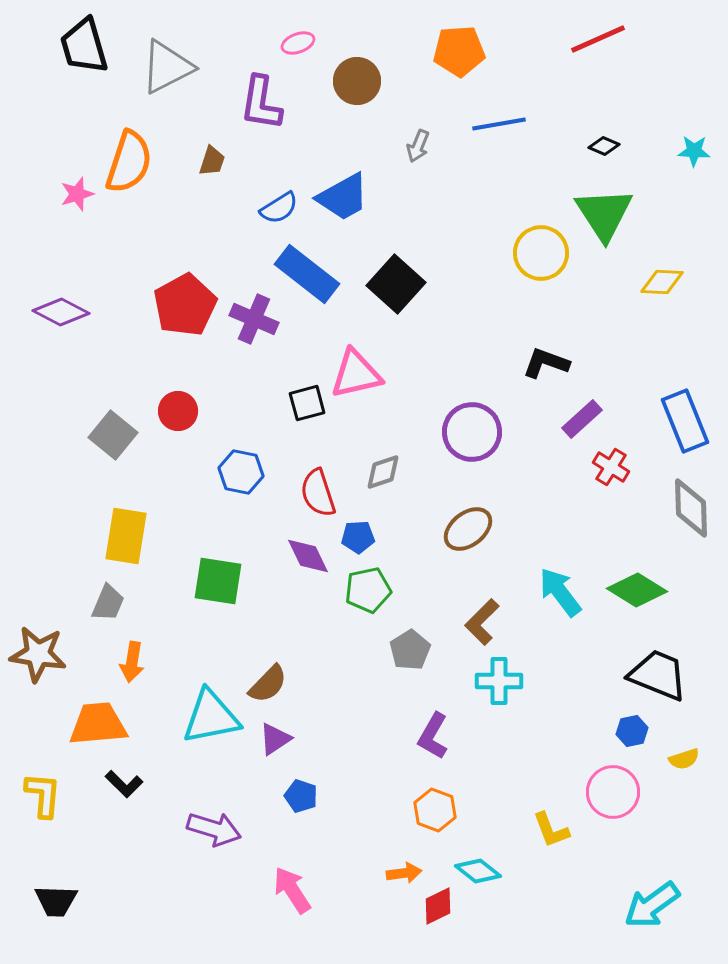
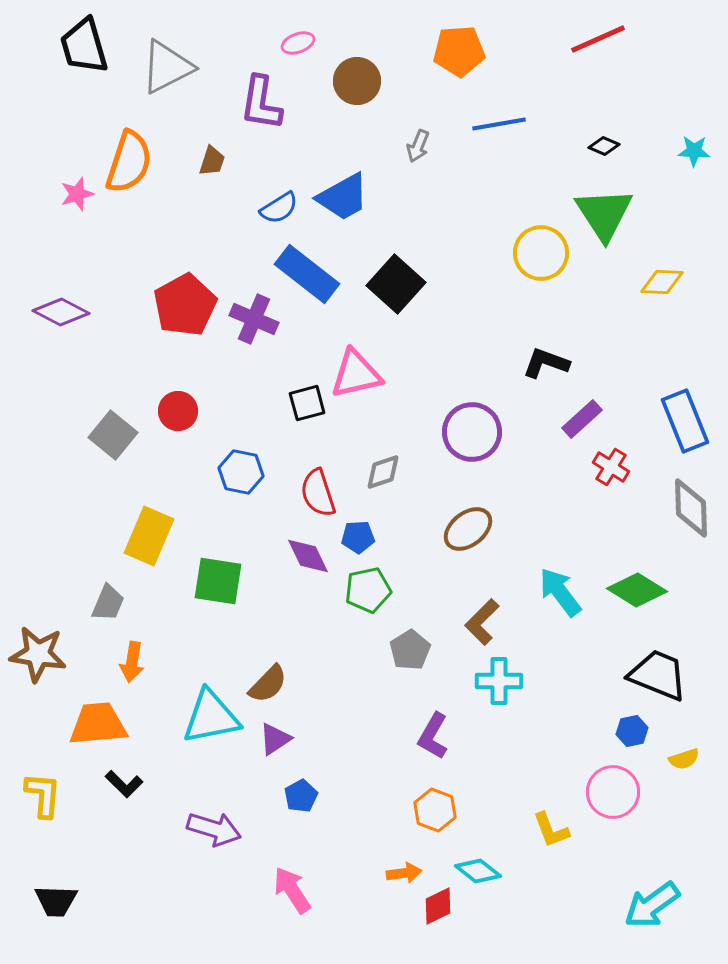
yellow rectangle at (126, 536): moved 23 px right; rotated 14 degrees clockwise
blue pentagon at (301, 796): rotated 24 degrees clockwise
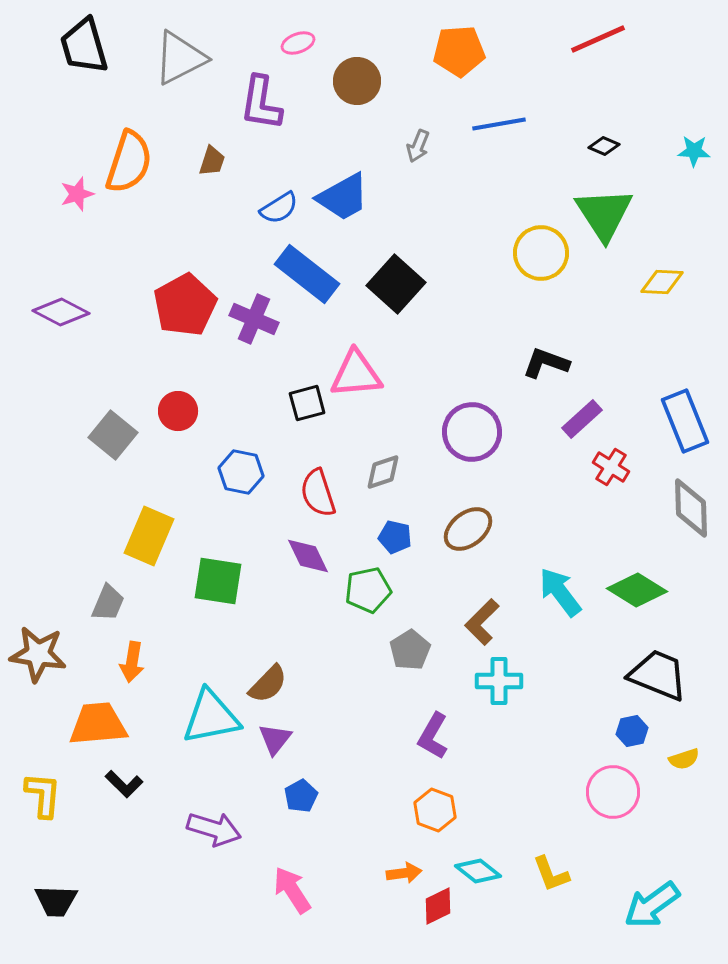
gray triangle at (167, 67): moved 13 px right, 9 px up
pink triangle at (356, 374): rotated 8 degrees clockwise
blue pentagon at (358, 537): moved 37 px right; rotated 16 degrees clockwise
purple triangle at (275, 739): rotated 18 degrees counterclockwise
yellow L-shape at (551, 830): moved 44 px down
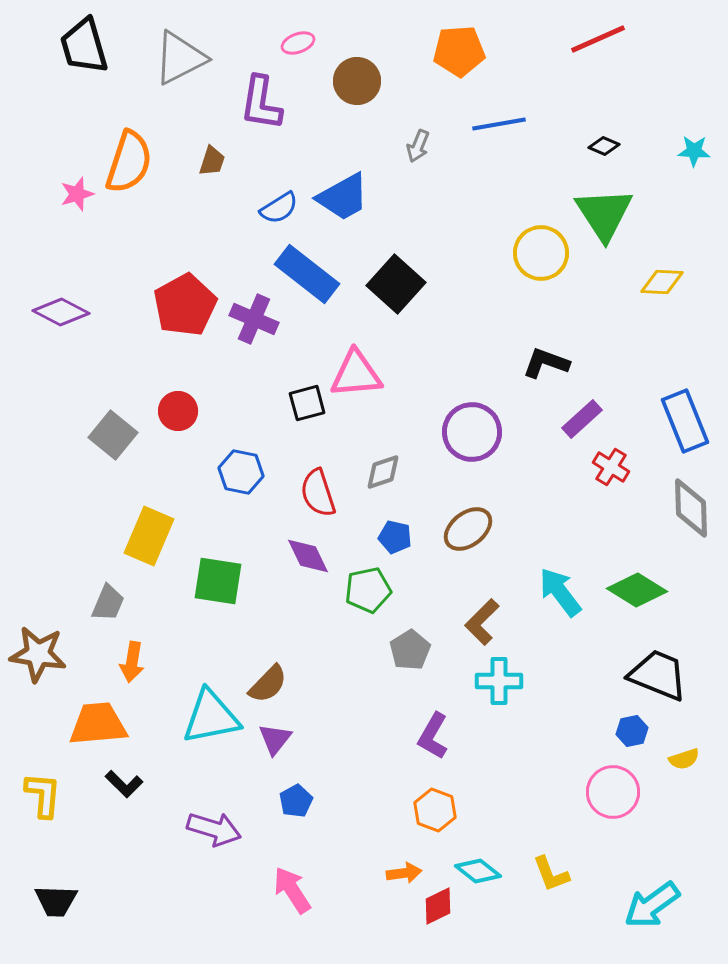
blue pentagon at (301, 796): moved 5 px left, 5 px down
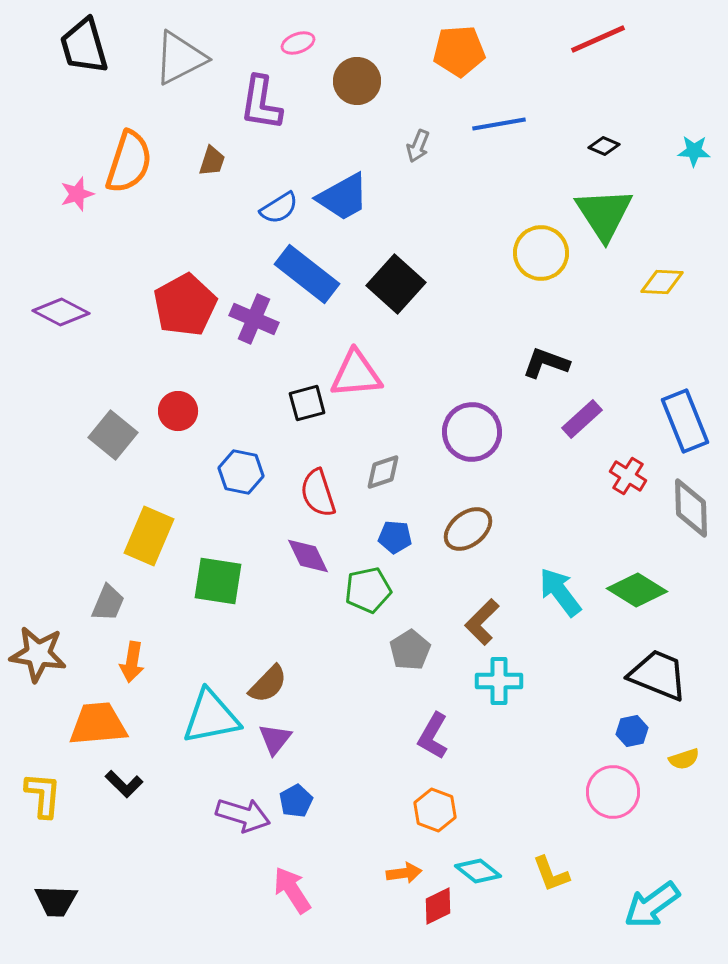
red cross at (611, 467): moved 17 px right, 9 px down
blue pentagon at (395, 537): rotated 8 degrees counterclockwise
purple arrow at (214, 829): moved 29 px right, 14 px up
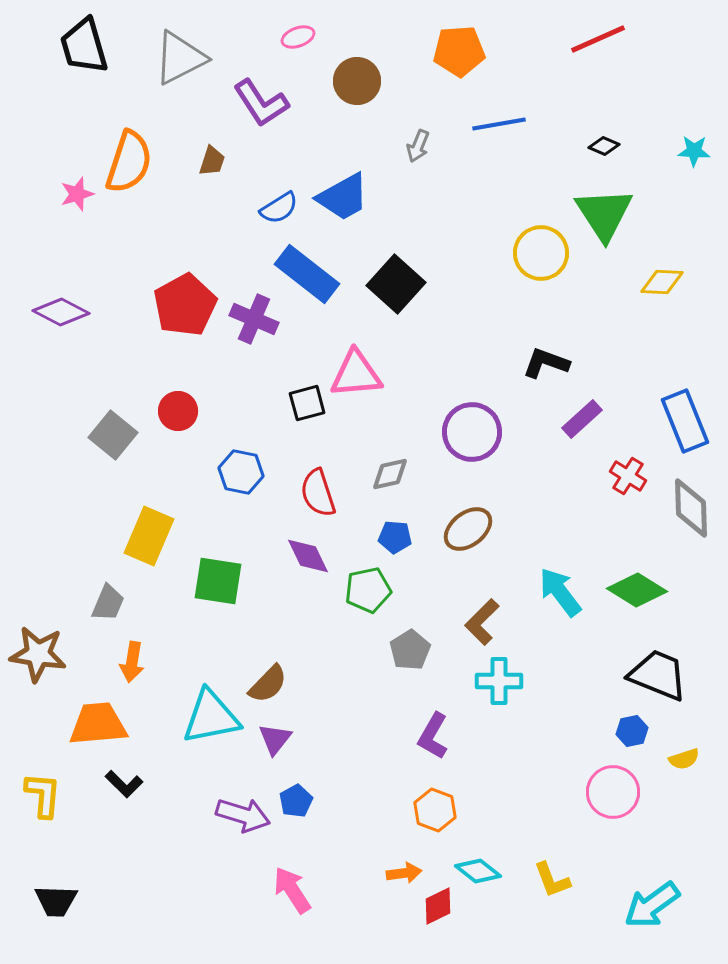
pink ellipse at (298, 43): moved 6 px up
purple L-shape at (261, 103): rotated 42 degrees counterclockwise
gray diamond at (383, 472): moved 7 px right, 2 px down; rotated 6 degrees clockwise
yellow L-shape at (551, 874): moved 1 px right, 6 px down
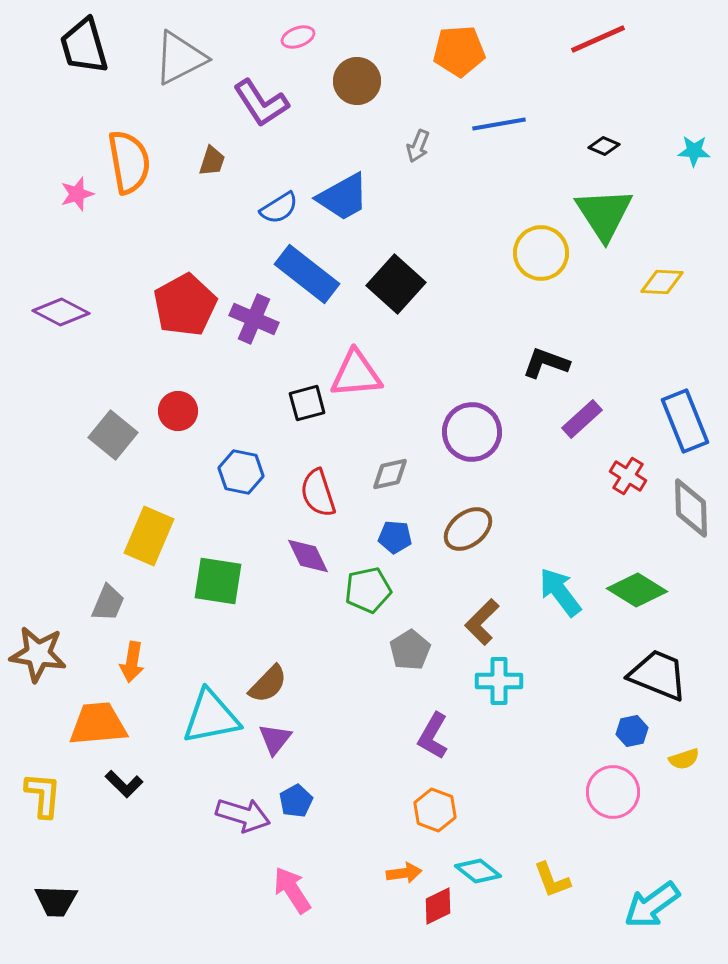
orange semicircle at (129, 162): rotated 28 degrees counterclockwise
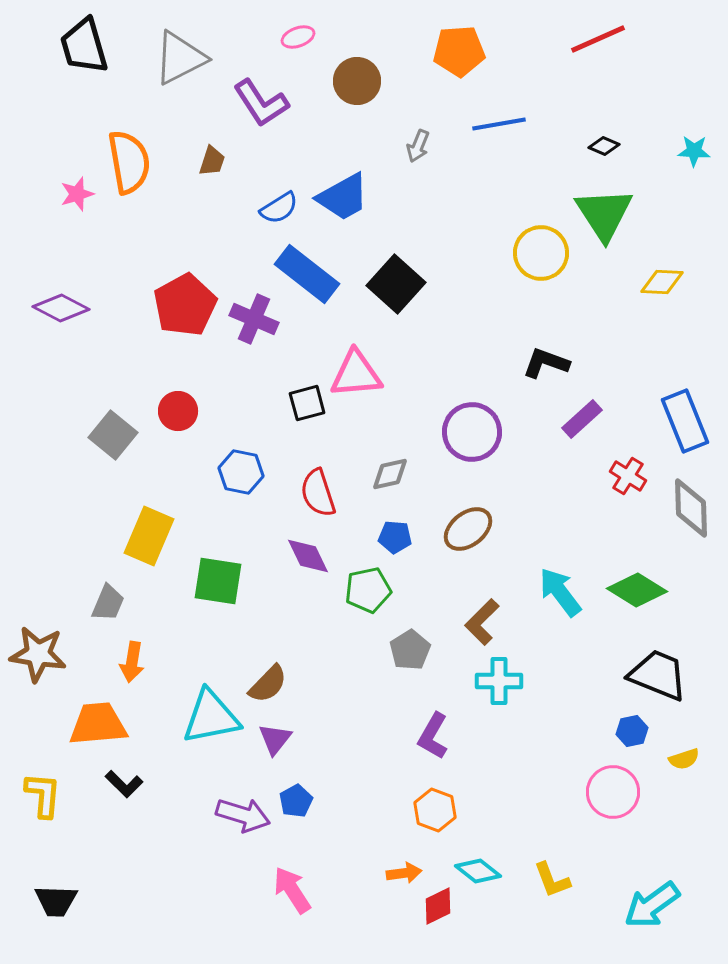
purple diamond at (61, 312): moved 4 px up
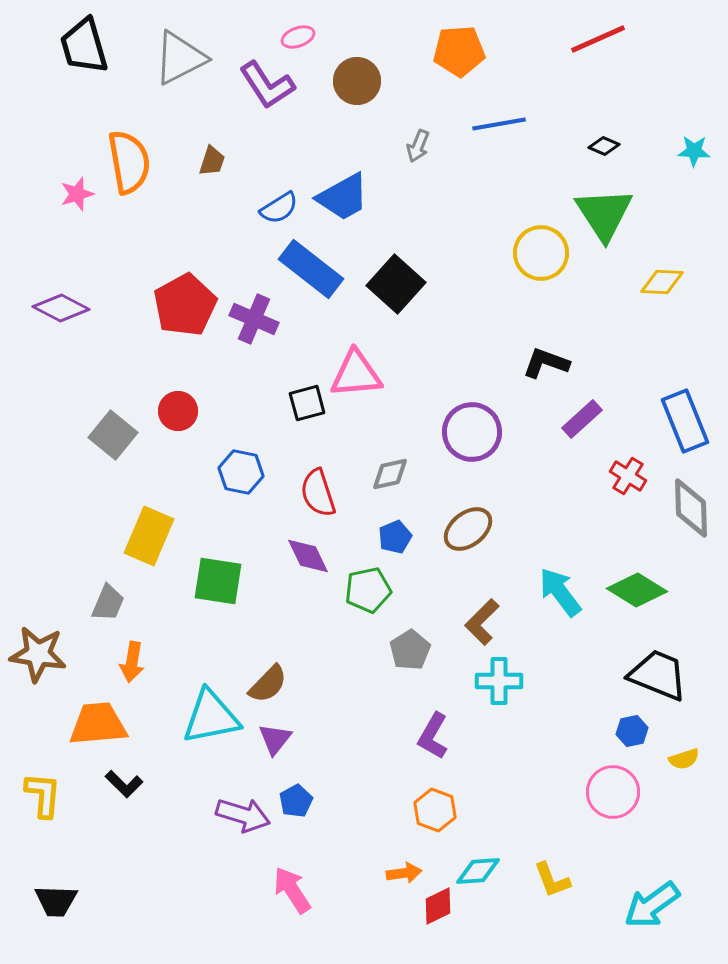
purple L-shape at (261, 103): moved 6 px right, 18 px up
blue rectangle at (307, 274): moved 4 px right, 5 px up
blue pentagon at (395, 537): rotated 28 degrees counterclockwise
cyan diamond at (478, 871): rotated 42 degrees counterclockwise
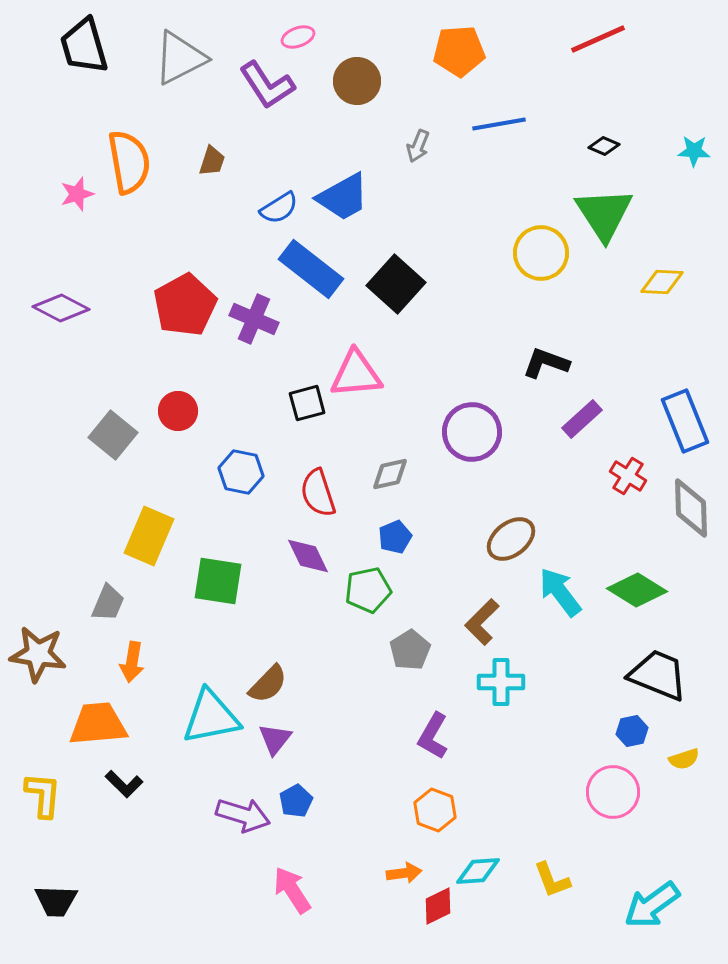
brown ellipse at (468, 529): moved 43 px right, 10 px down
cyan cross at (499, 681): moved 2 px right, 1 px down
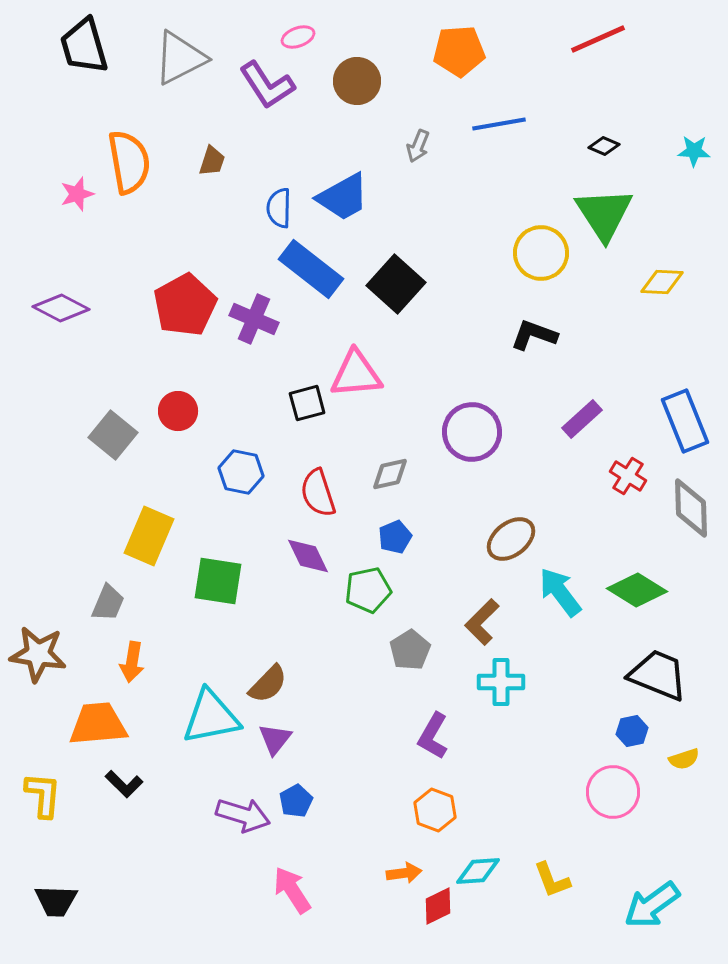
blue semicircle at (279, 208): rotated 123 degrees clockwise
black L-shape at (546, 363): moved 12 px left, 28 px up
